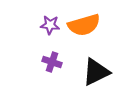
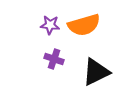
purple cross: moved 2 px right, 3 px up
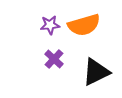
purple star: rotated 12 degrees counterclockwise
purple cross: rotated 24 degrees clockwise
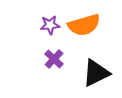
black triangle: moved 1 px down
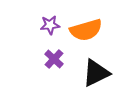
orange semicircle: moved 2 px right, 5 px down
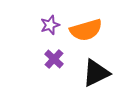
purple star: rotated 12 degrees counterclockwise
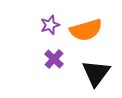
black triangle: rotated 28 degrees counterclockwise
